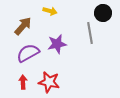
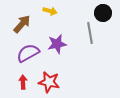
brown arrow: moved 1 px left, 2 px up
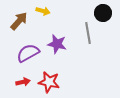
yellow arrow: moved 7 px left
brown arrow: moved 3 px left, 3 px up
gray line: moved 2 px left
purple star: rotated 24 degrees clockwise
red arrow: rotated 80 degrees clockwise
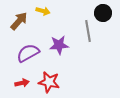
gray line: moved 2 px up
purple star: moved 2 px right, 1 px down; rotated 18 degrees counterclockwise
red arrow: moved 1 px left, 1 px down
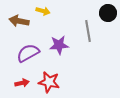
black circle: moved 5 px right
brown arrow: rotated 120 degrees counterclockwise
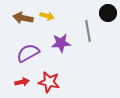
yellow arrow: moved 4 px right, 5 px down
brown arrow: moved 4 px right, 3 px up
purple star: moved 2 px right, 2 px up
red arrow: moved 1 px up
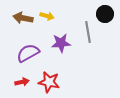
black circle: moved 3 px left, 1 px down
gray line: moved 1 px down
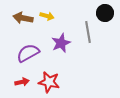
black circle: moved 1 px up
purple star: rotated 18 degrees counterclockwise
